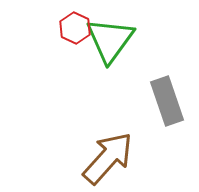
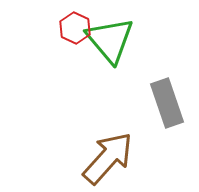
green triangle: rotated 16 degrees counterclockwise
gray rectangle: moved 2 px down
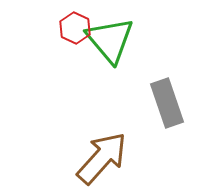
brown arrow: moved 6 px left
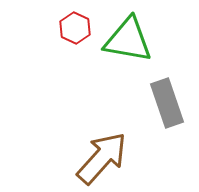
green triangle: moved 18 px right; rotated 40 degrees counterclockwise
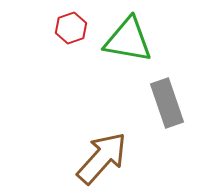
red hexagon: moved 4 px left; rotated 16 degrees clockwise
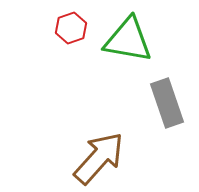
brown arrow: moved 3 px left
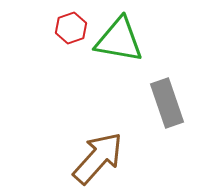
green triangle: moved 9 px left
brown arrow: moved 1 px left
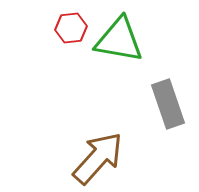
red hexagon: rotated 12 degrees clockwise
gray rectangle: moved 1 px right, 1 px down
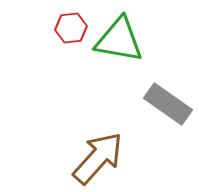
gray rectangle: rotated 36 degrees counterclockwise
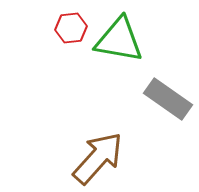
gray rectangle: moved 5 px up
